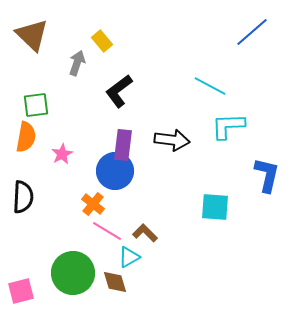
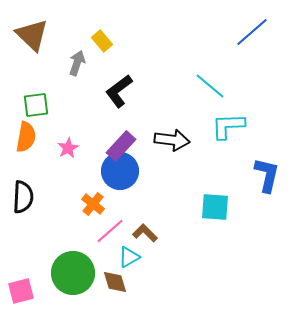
cyan line: rotated 12 degrees clockwise
purple rectangle: moved 2 px left, 1 px down; rotated 36 degrees clockwise
pink star: moved 6 px right, 6 px up
blue circle: moved 5 px right
pink line: moved 3 px right; rotated 72 degrees counterclockwise
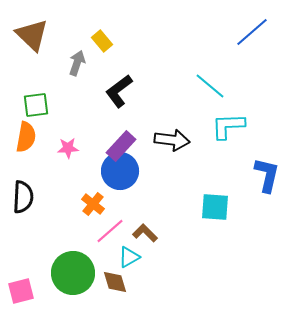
pink star: rotated 25 degrees clockwise
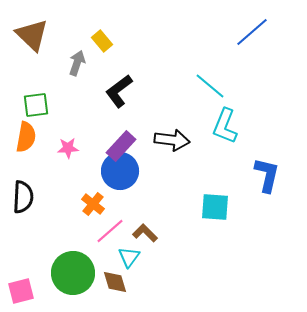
cyan L-shape: moved 3 px left; rotated 66 degrees counterclockwise
cyan triangle: rotated 25 degrees counterclockwise
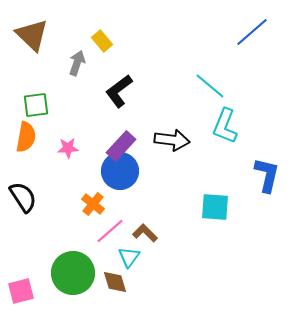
black semicircle: rotated 36 degrees counterclockwise
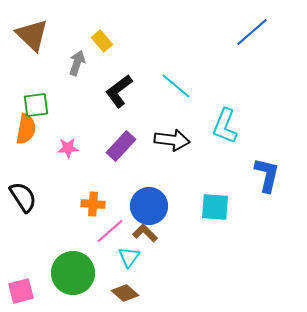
cyan line: moved 34 px left
orange semicircle: moved 8 px up
blue circle: moved 29 px right, 35 px down
orange cross: rotated 35 degrees counterclockwise
brown diamond: moved 10 px right, 11 px down; rotated 32 degrees counterclockwise
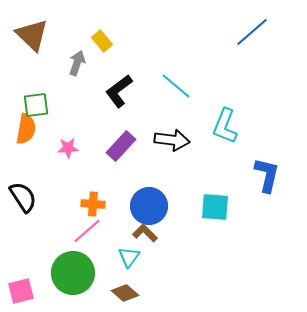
pink line: moved 23 px left
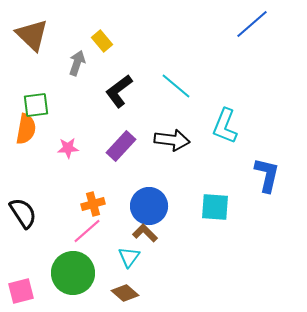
blue line: moved 8 px up
black semicircle: moved 16 px down
orange cross: rotated 20 degrees counterclockwise
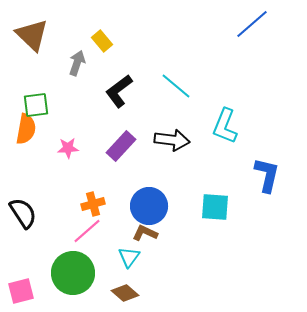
brown L-shape: rotated 20 degrees counterclockwise
